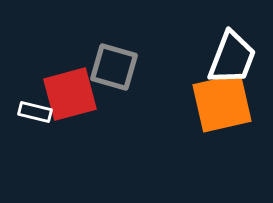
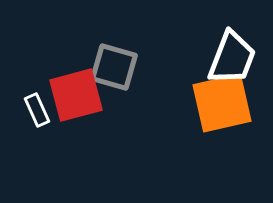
red square: moved 6 px right, 1 px down
white rectangle: moved 2 px right, 2 px up; rotated 52 degrees clockwise
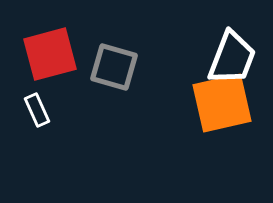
red square: moved 26 px left, 41 px up
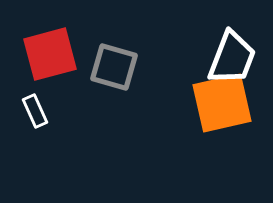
white rectangle: moved 2 px left, 1 px down
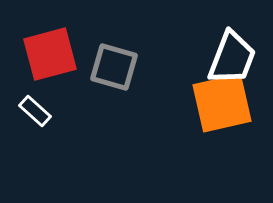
white rectangle: rotated 24 degrees counterclockwise
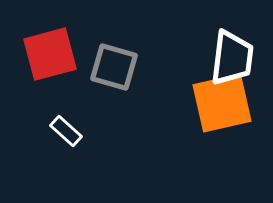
white trapezoid: rotated 14 degrees counterclockwise
white rectangle: moved 31 px right, 20 px down
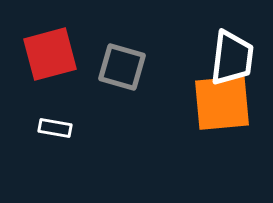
gray square: moved 8 px right
orange square: rotated 8 degrees clockwise
white rectangle: moved 11 px left, 3 px up; rotated 32 degrees counterclockwise
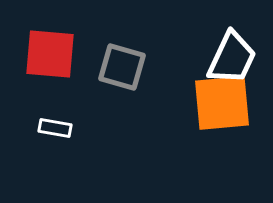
red square: rotated 20 degrees clockwise
white trapezoid: rotated 18 degrees clockwise
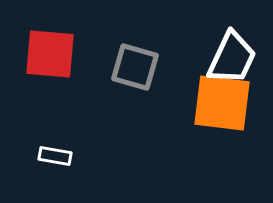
gray square: moved 13 px right
orange square: rotated 12 degrees clockwise
white rectangle: moved 28 px down
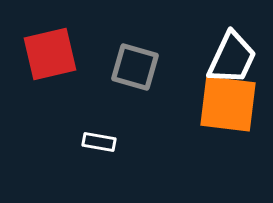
red square: rotated 18 degrees counterclockwise
orange square: moved 6 px right, 1 px down
white rectangle: moved 44 px right, 14 px up
